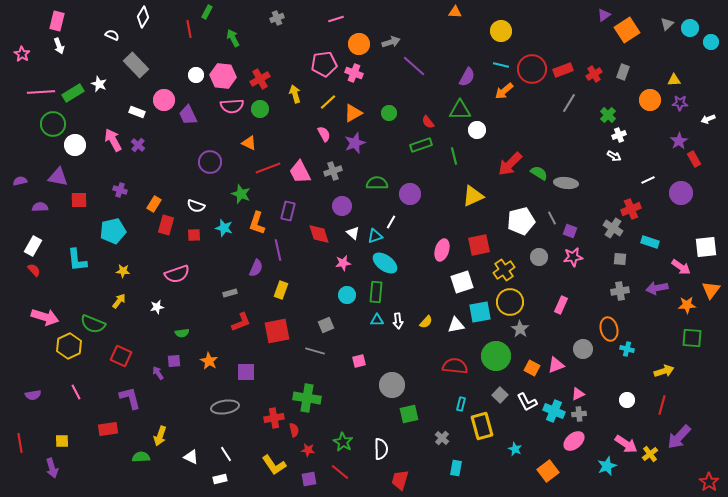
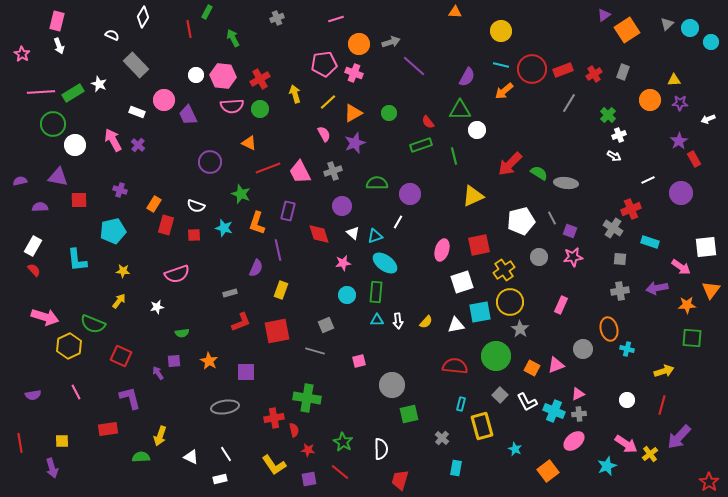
white line at (391, 222): moved 7 px right
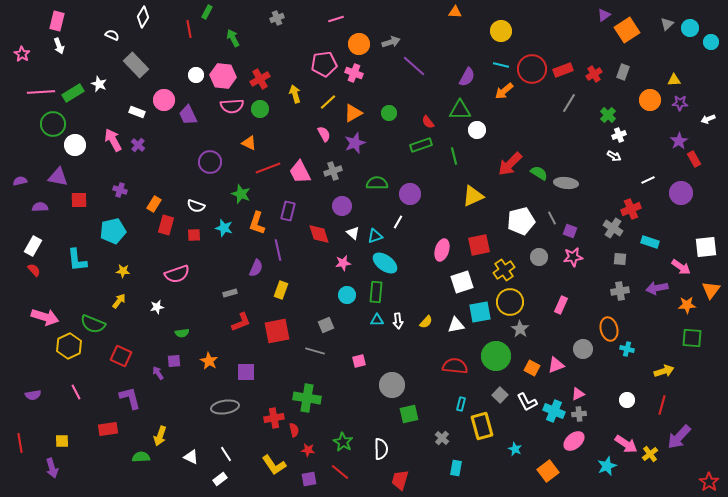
white rectangle at (220, 479): rotated 24 degrees counterclockwise
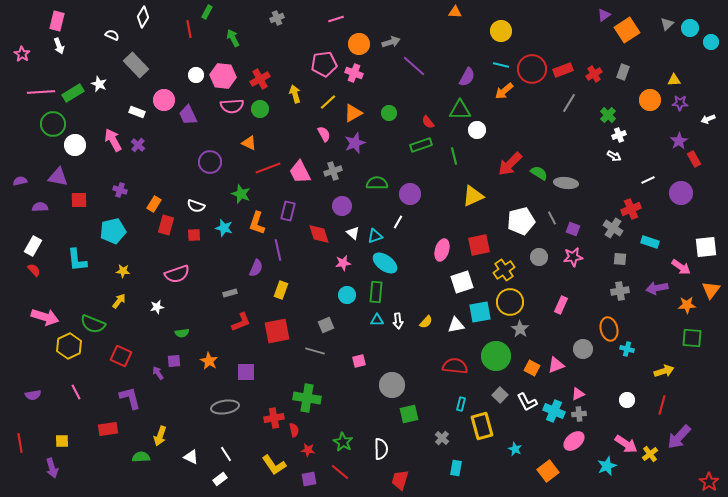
purple square at (570, 231): moved 3 px right, 2 px up
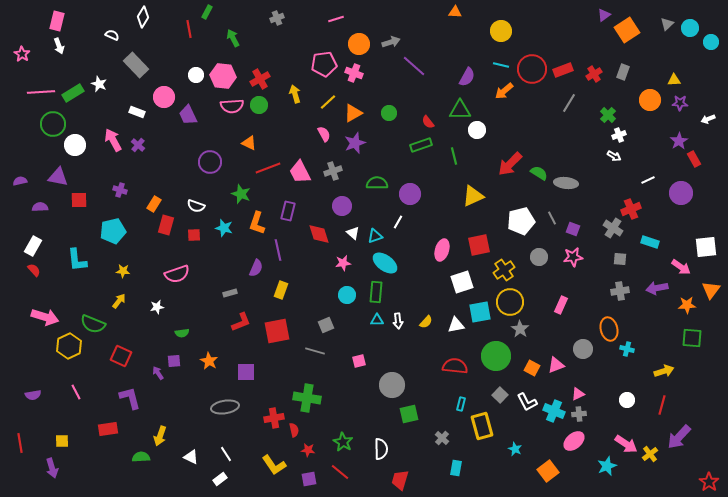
pink circle at (164, 100): moved 3 px up
green circle at (260, 109): moved 1 px left, 4 px up
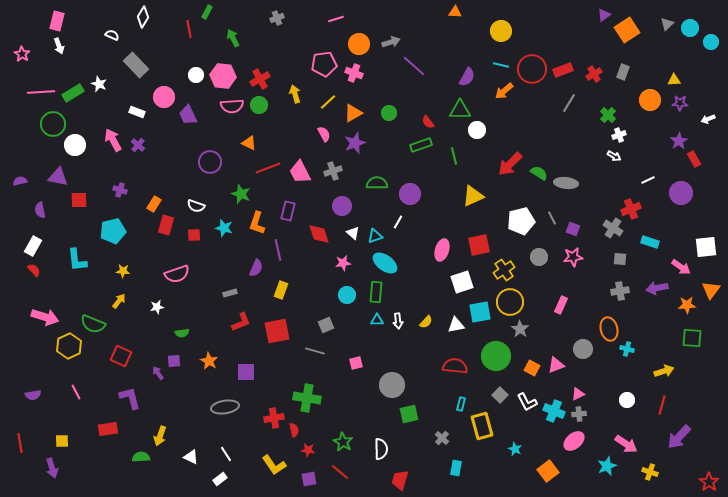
purple semicircle at (40, 207): moved 3 px down; rotated 98 degrees counterclockwise
pink square at (359, 361): moved 3 px left, 2 px down
yellow cross at (650, 454): moved 18 px down; rotated 35 degrees counterclockwise
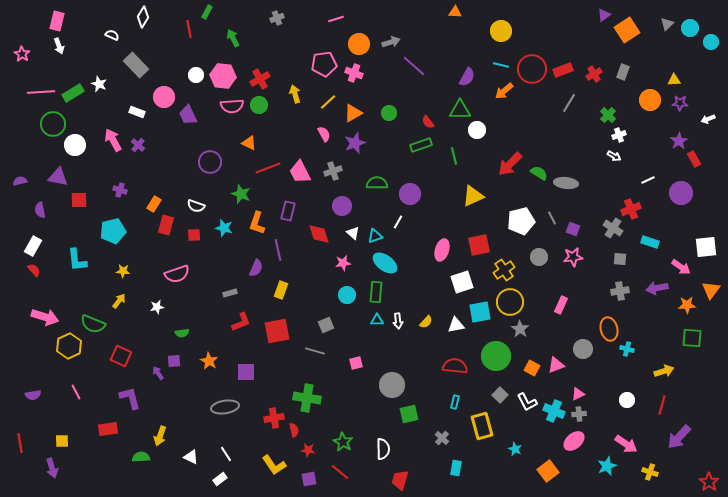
cyan rectangle at (461, 404): moved 6 px left, 2 px up
white semicircle at (381, 449): moved 2 px right
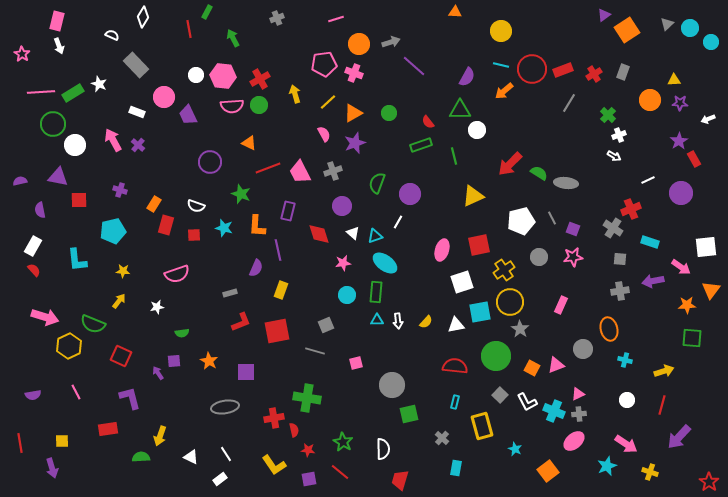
green semicircle at (377, 183): rotated 70 degrees counterclockwise
orange L-shape at (257, 223): moved 3 px down; rotated 15 degrees counterclockwise
purple arrow at (657, 288): moved 4 px left, 7 px up
cyan cross at (627, 349): moved 2 px left, 11 px down
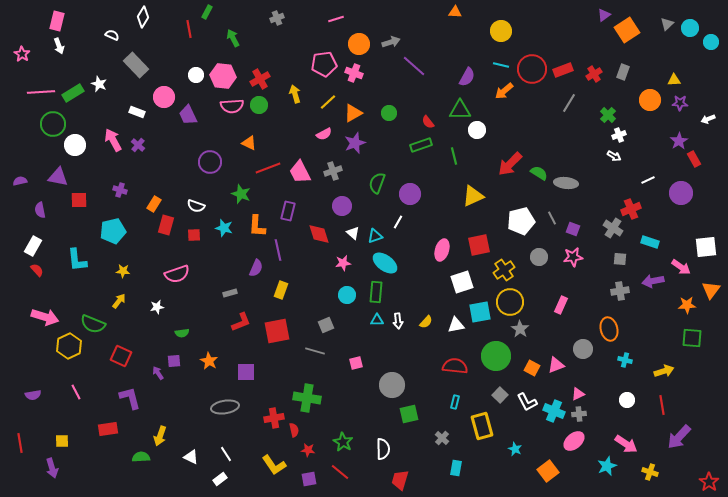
pink semicircle at (324, 134): rotated 91 degrees clockwise
red semicircle at (34, 270): moved 3 px right
red line at (662, 405): rotated 24 degrees counterclockwise
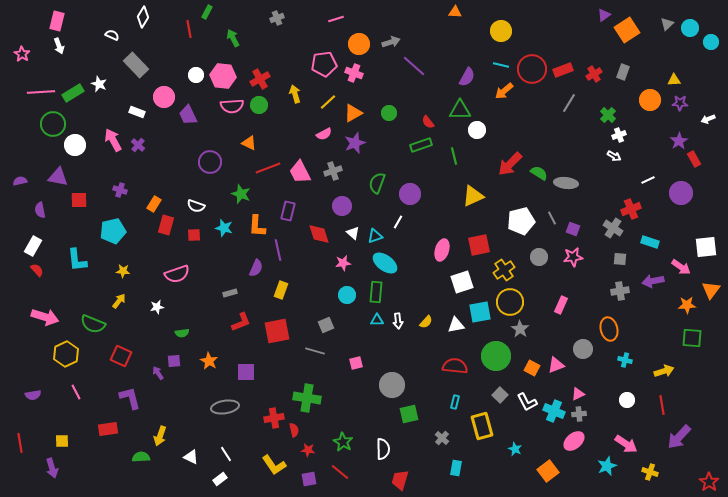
yellow hexagon at (69, 346): moved 3 px left, 8 px down
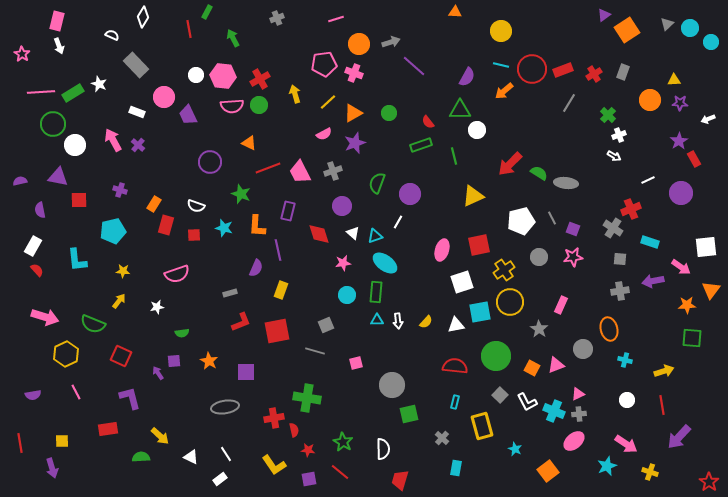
gray star at (520, 329): moved 19 px right
yellow arrow at (160, 436): rotated 66 degrees counterclockwise
